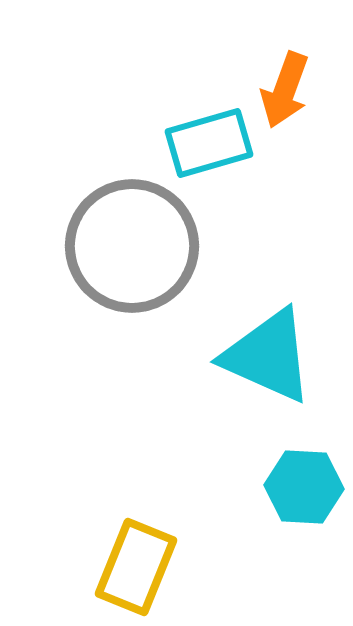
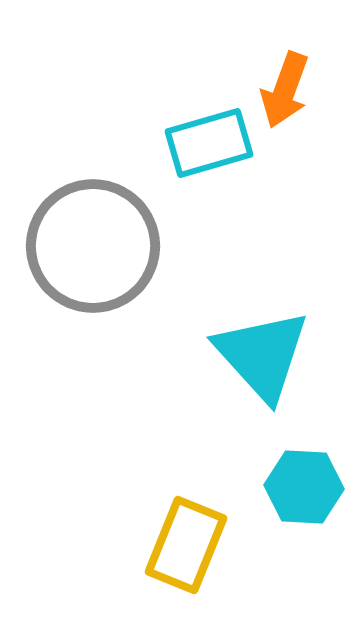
gray circle: moved 39 px left
cyan triangle: moved 6 px left, 1 px up; rotated 24 degrees clockwise
yellow rectangle: moved 50 px right, 22 px up
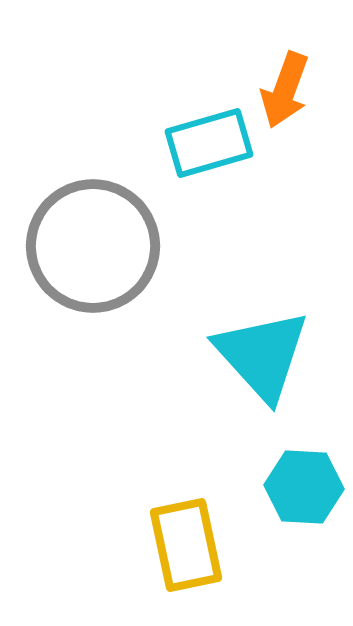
yellow rectangle: rotated 34 degrees counterclockwise
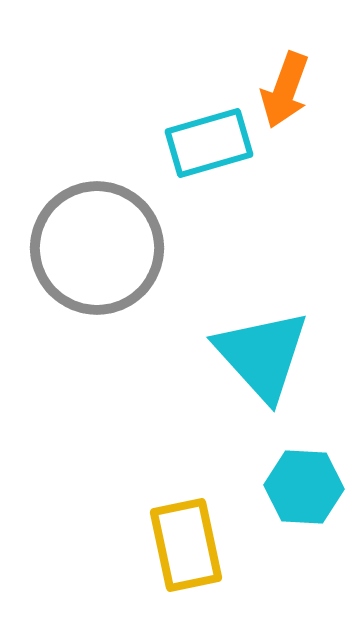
gray circle: moved 4 px right, 2 px down
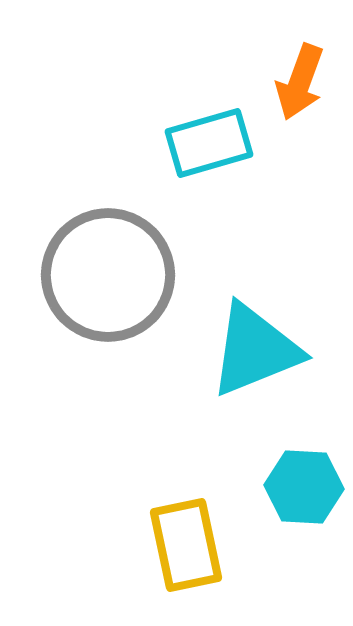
orange arrow: moved 15 px right, 8 px up
gray circle: moved 11 px right, 27 px down
cyan triangle: moved 7 px left, 5 px up; rotated 50 degrees clockwise
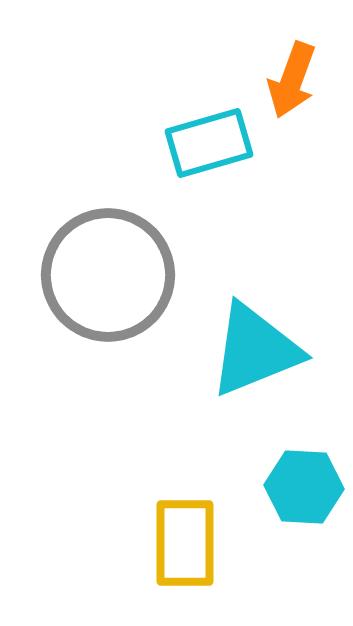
orange arrow: moved 8 px left, 2 px up
yellow rectangle: moved 1 px left, 2 px up; rotated 12 degrees clockwise
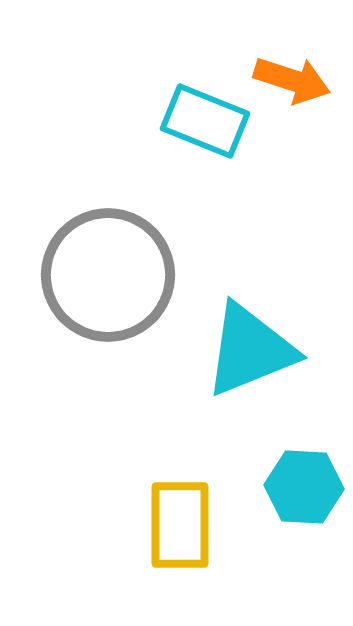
orange arrow: rotated 92 degrees counterclockwise
cyan rectangle: moved 4 px left, 22 px up; rotated 38 degrees clockwise
cyan triangle: moved 5 px left
yellow rectangle: moved 5 px left, 18 px up
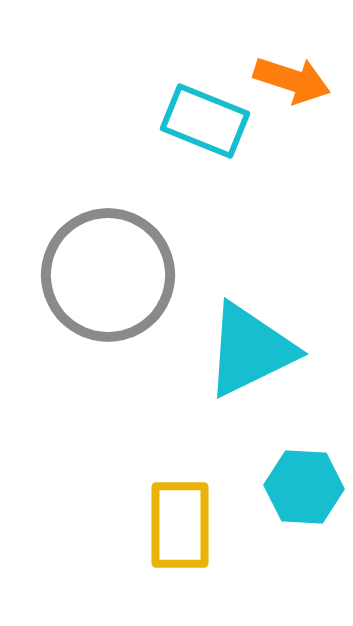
cyan triangle: rotated 4 degrees counterclockwise
